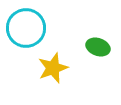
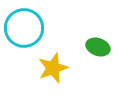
cyan circle: moved 2 px left
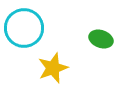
green ellipse: moved 3 px right, 8 px up
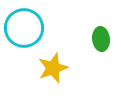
green ellipse: rotated 65 degrees clockwise
